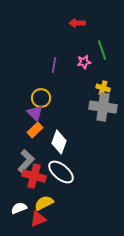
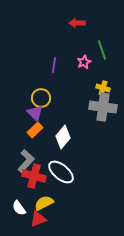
pink star: rotated 16 degrees counterclockwise
white diamond: moved 4 px right, 5 px up; rotated 20 degrees clockwise
white semicircle: rotated 105 degrees counterclockwise
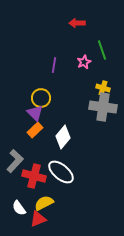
gray L-shape: moved 11 px left
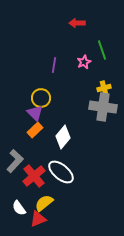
yellow cross: moved 1 px right; rotated 32 degrees counterclockwise
red cross: rotated 35 degrees clockwise
yellow semicircle: rotated 12 degrees counterclockwise
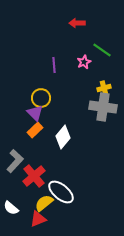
green line: rotated 36 degrees counterclockwise
purple line: rotated 14 degrees counterclockwise
white ellipse: moved 20 px down
white semicircle: moved 8 px left; rotated 14 degrees counterclockwise
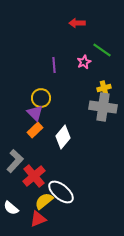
yellow semicircle: moved 2 px up
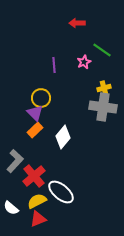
yellow semicircle: moved 7 px left; rotated 12 degrees clockwise
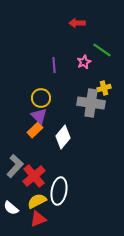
gray cross: moved 12 px left, 4 px up
purple triangle: moved 4 px right, 3 px down
gray L-shape: moved 5 px down
white ellipse: moved 2 px left, 1 px up; rotated 60 degrees clockwise
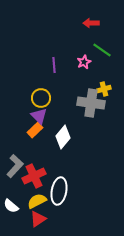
red arrow: moved 14 px right
yellow cross: moved 1 px down
red cross: rotated 15 degrees clockwise
white semicircle: moved 2 px up
red triangle: rotated 12 degrees counterclockwise
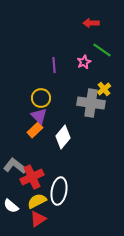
yellow cross: rotated 24 degrees counterclockwise
gray L-shape: rotated 95 degrees counterclockwise
red cross: moved 2 px left, 1 px down
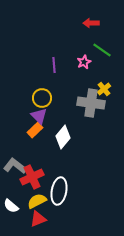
yellow circle: moved 1 px right
red triangle: rotated 12 degrees clockwise
